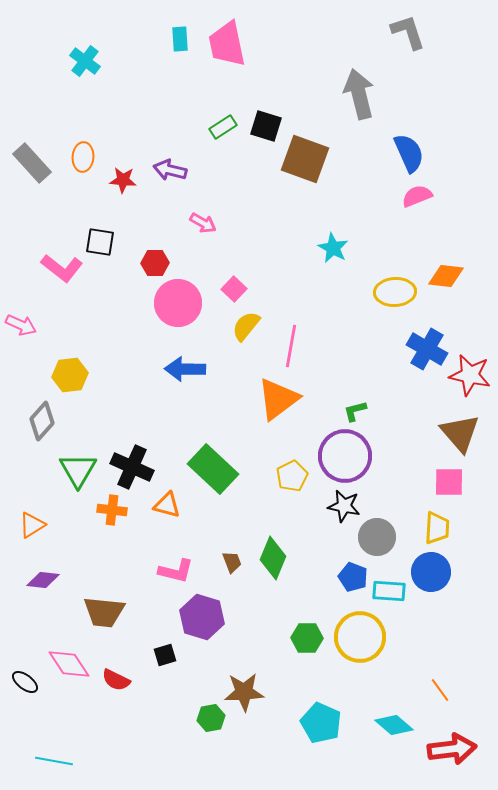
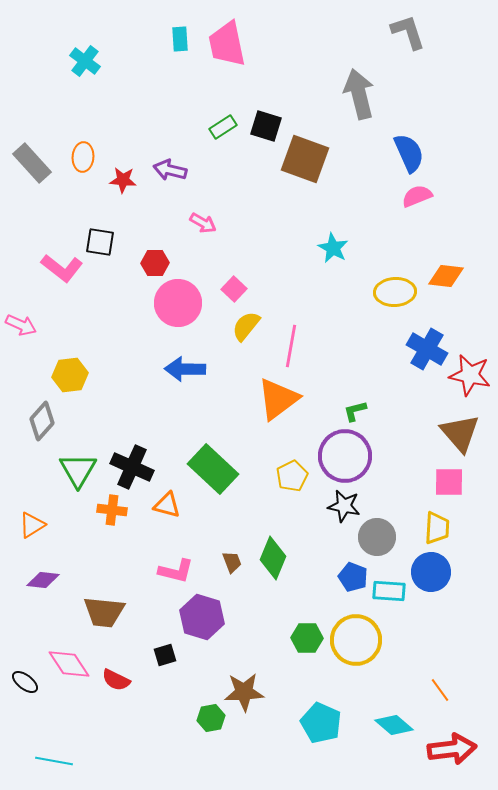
yellow circle at (360, 637): moved 4 px left, 3 px down
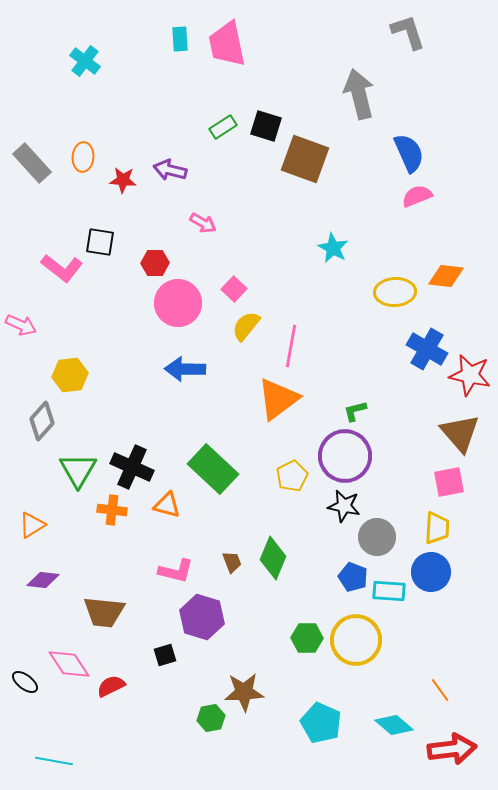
pink square at (449, 482): rotated 12 degrees counterclockwise
red semicircle at (116, 680): moved 5 px left, 6 px down; rotated 128 degrees clockwise
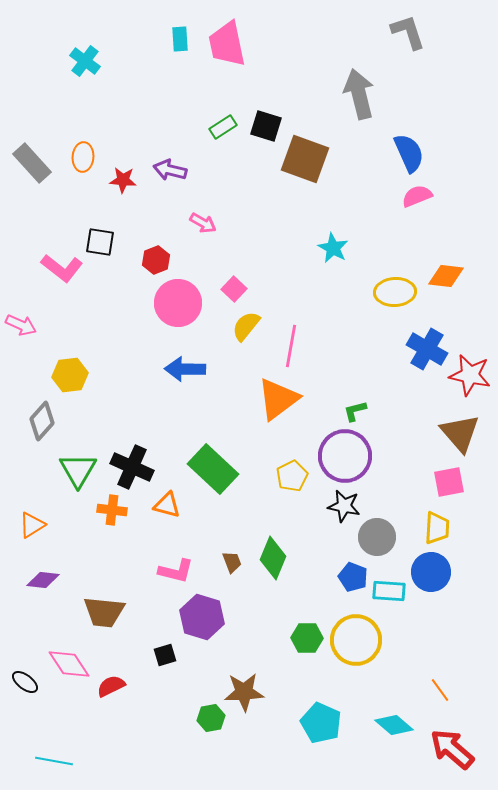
red hexagon at (155, 263): moved 1 px right, 3 px up; rotated 20 degrees counterclockwise
red arrow at (452, 749): rotated 132 degrees counterclockwise
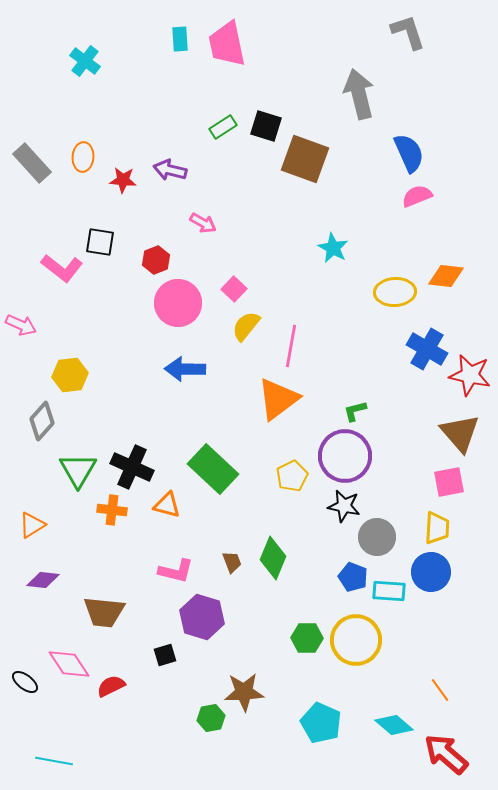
red arrow at (452, 749): moved 6 px left, 5 px down
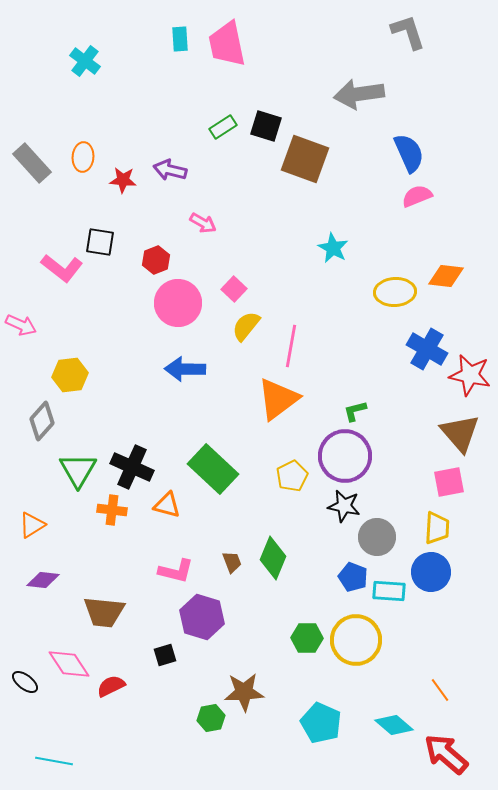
gray arrow at (359, 94): rotated 84 degrees counterclockwise
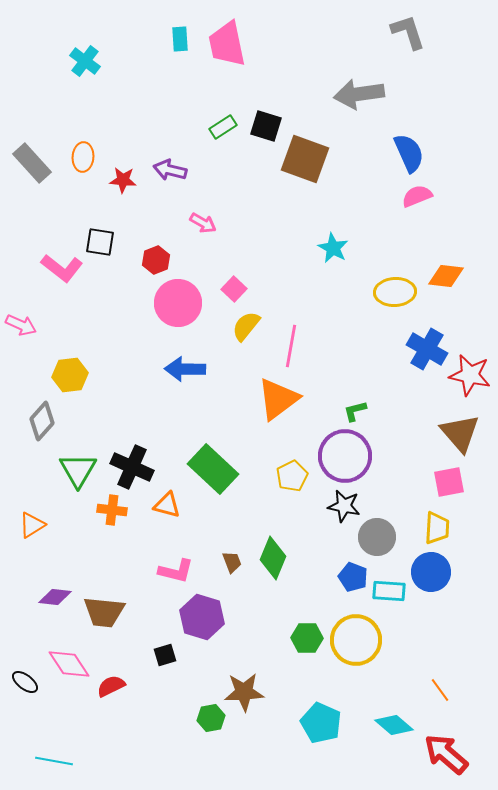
purple diamond at (43, 580): moved 12 px right, 17 px down
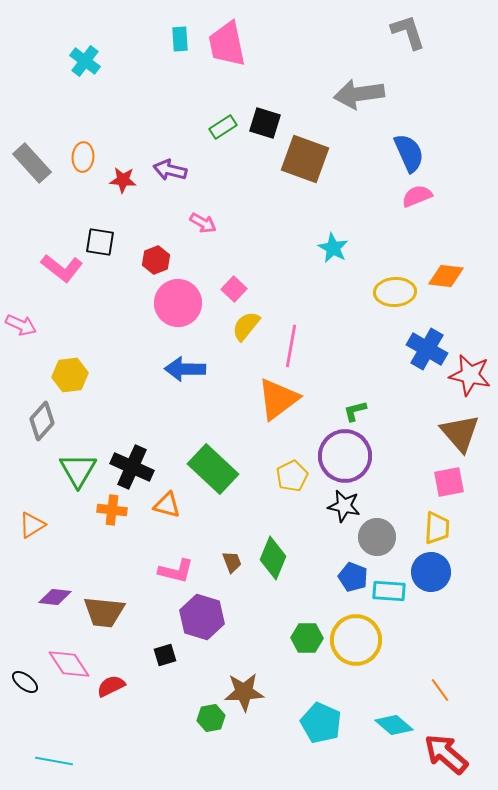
black square at (266, 126): moved 1 px left, 3 px up
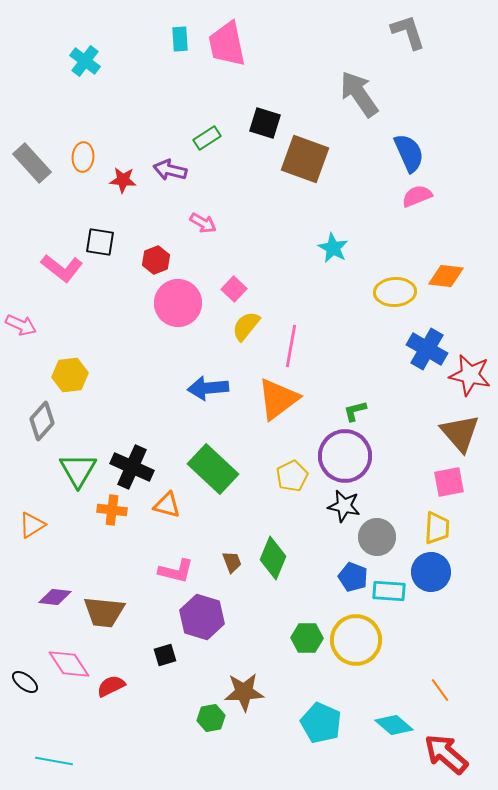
gray arrow at (359, 94): rotated 63 degrees clockwise
green rectangle at (223, 127): moved 16 px left, 11 px down
blue arrow at (185, 369): moved 23 px right, 19 px down; rotated 6 degrees counterclockwise
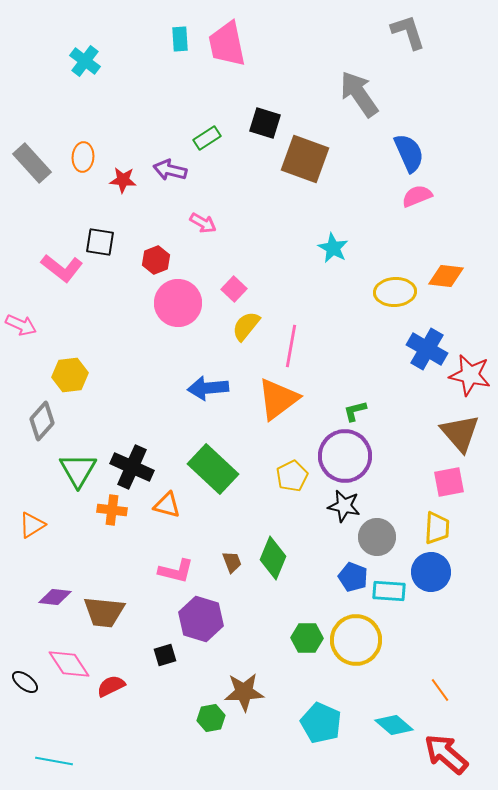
purple hexagon at (202, 617): moved 1 px left, 2 px down
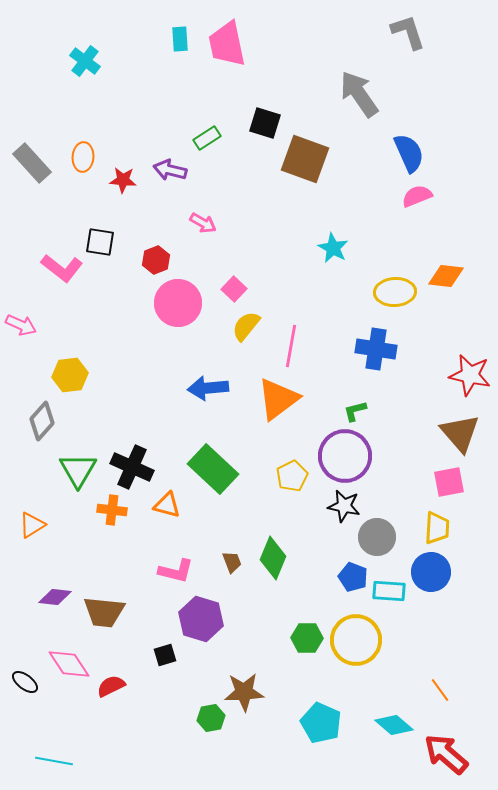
blue cross at (427, 349): moved 51 px left; rotated 21 degrees counterclockwise
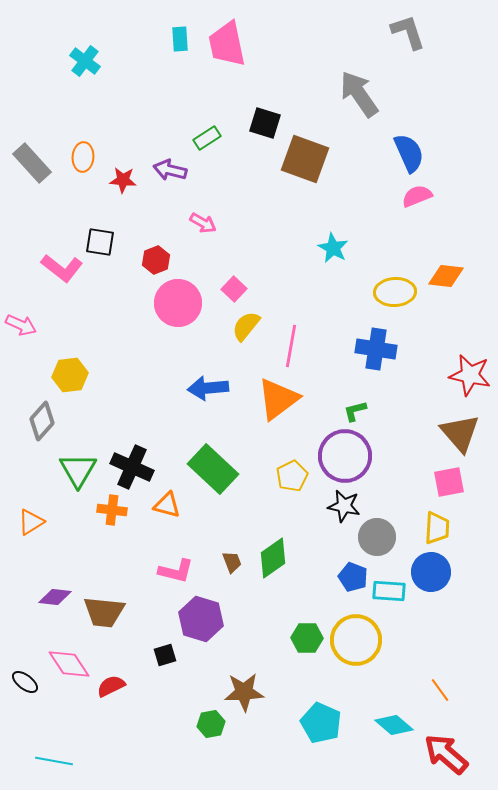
orange triangle at (32, 525): moved 1 px left, 3 px up
green diamond at (273, 558): rotated 33 degrees clockwise
green hexagon at (211, 718): moved 6 px down
